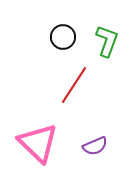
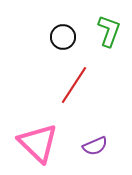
green L-shape: moved 2 px right, 10 px up
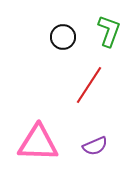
red line: moved 15 px right
pink triangle: rotated 42 degrees counterclockwise
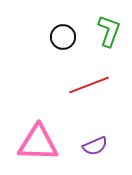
red line: rotated 36 degrees clockwise
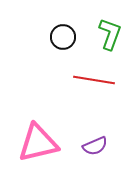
green L-shape: moved 1 px right, 3 px down
red line: moved 5 px right, 5 px up; rotated 30 degrees clockwise
pink triangle: rotated 15 degrees counterclockwise
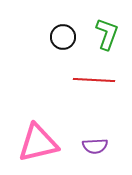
green L-shape: moved 3 px left
red line: rotated 6 degrees counterclockwise
purple semicircle: rotated 20 degrees clockwise
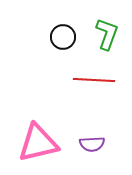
purple semicircle: moved 3 px left, 2 px up
